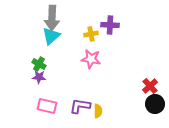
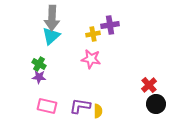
purple cross: rotated 12 degrees counterclockwise
yellow cross: moved 2 px right
red cross: moved 1 px left, 1 px up
black circle: moved 1 px right
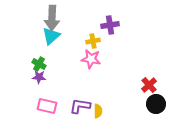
yellow cross: moved 7 px down
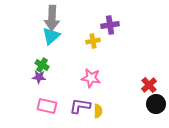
pink star: moved 19 px down
green cross: moved 3 px right, 1 px down
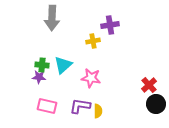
cyan triangle: moved 12 px right, 29 px down
green cross: rotated 24 degrees counterclockwise
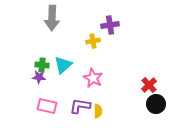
pink star: moved 2 px right; rotated 18 degrees clockwise
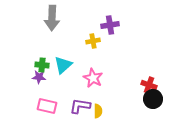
red cross: rotated 28 degrees counterclockwise
black circle: moved 3 px left, 5 px up
